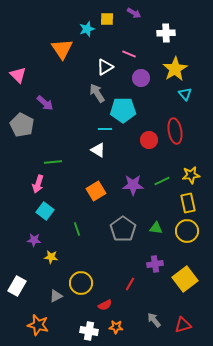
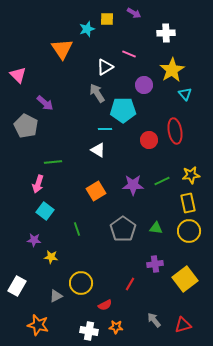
yellow star at (175, 69): moved 3 px left, 1 px down
purple circle at (141, 78): moved 3 px right, 7 px down
gray pentagon at (22, 125): moved 4 px right, 1 px down
yellow circle at (187, 231): moved 2 px right
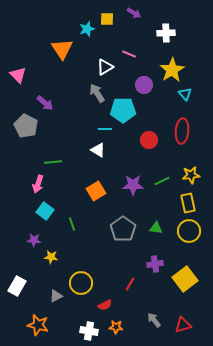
red ellipse at (175, 131): moved 7 px right; rotated 15 degrees clockwise
green line at (77, 229): moved 5 px left, 5 px up
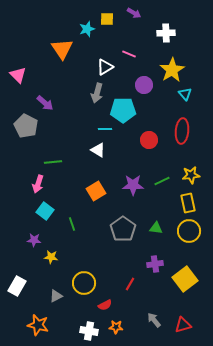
gray arrow at (97, 93): rotated 132 degrees counterclockwise
yellow circle at (81, 283): moved 3 px right
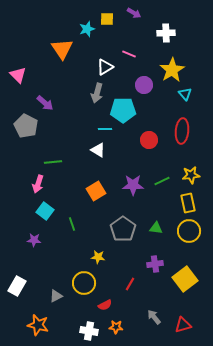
yellow star at (51, 257): moved 47 px right
gray arrow at (154, 320): moved 3 px up
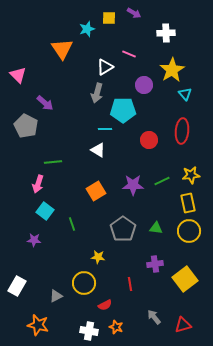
yellow square at (107, 19): moved 2 px right, 1 px up
red line at (130, 284): rotated 40 degrees counterclockwise
orange star at (116, 327): rotated 16 degrees clockwise
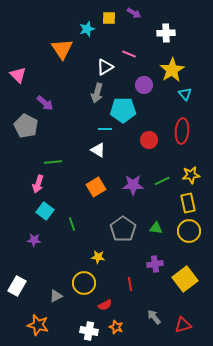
orange square at (96, 191): moved 4 px up
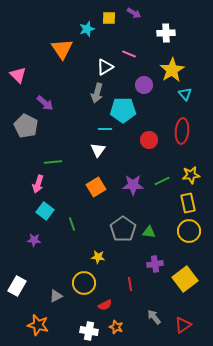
white triangle at (98, 150): rotated 35 degrees clockwise
green triangle at (156, 228): moved 7 px left, 4 px down
red triangle at (183, 325): rotated 18 degrees counterclockwise
